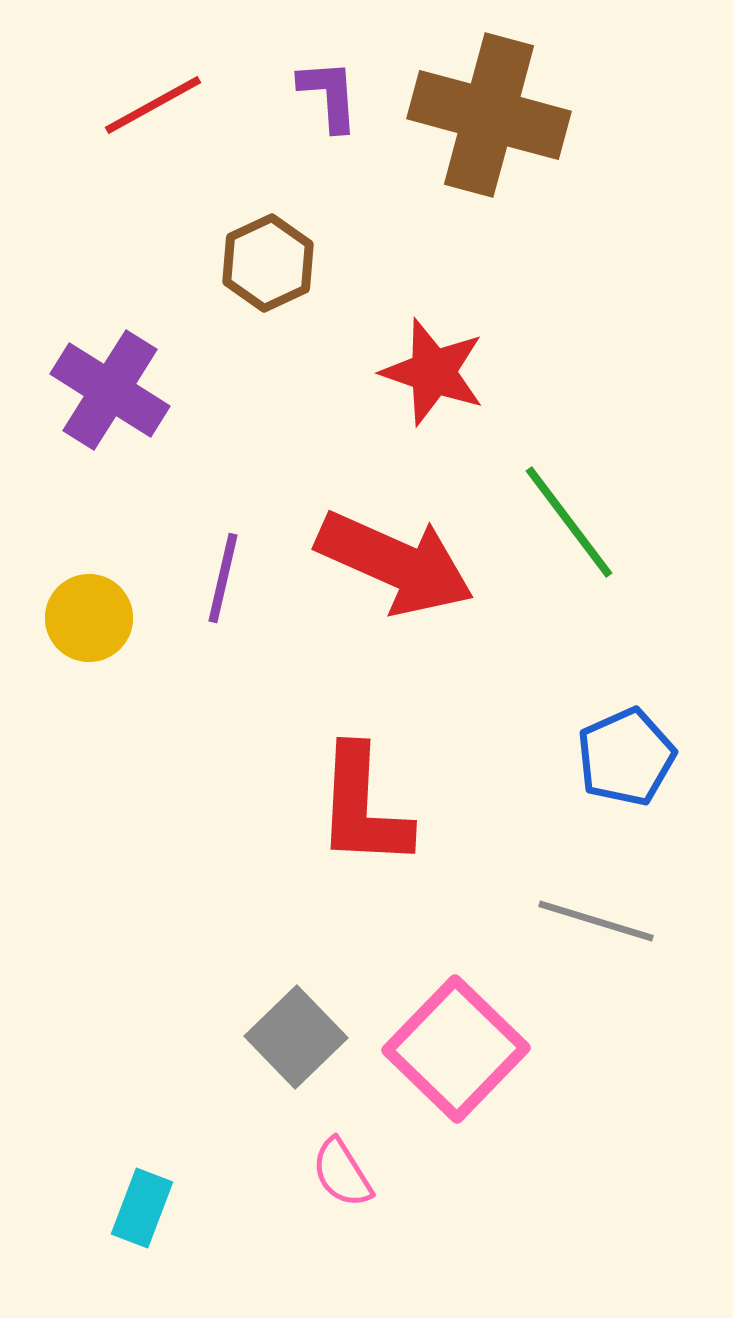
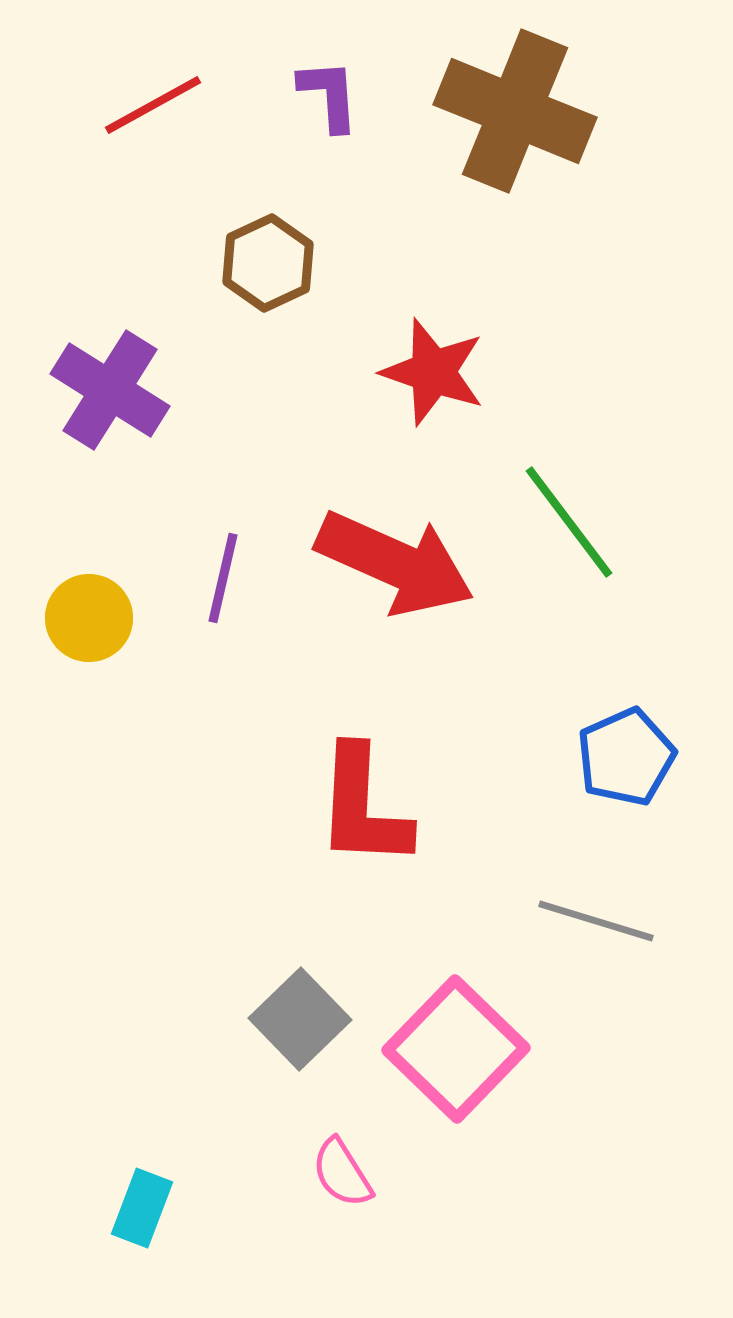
brown cross: moved 26 px right, 4 px up; rotated 7 degrees clockwise
gray square: moved 4 px right, 18 px up
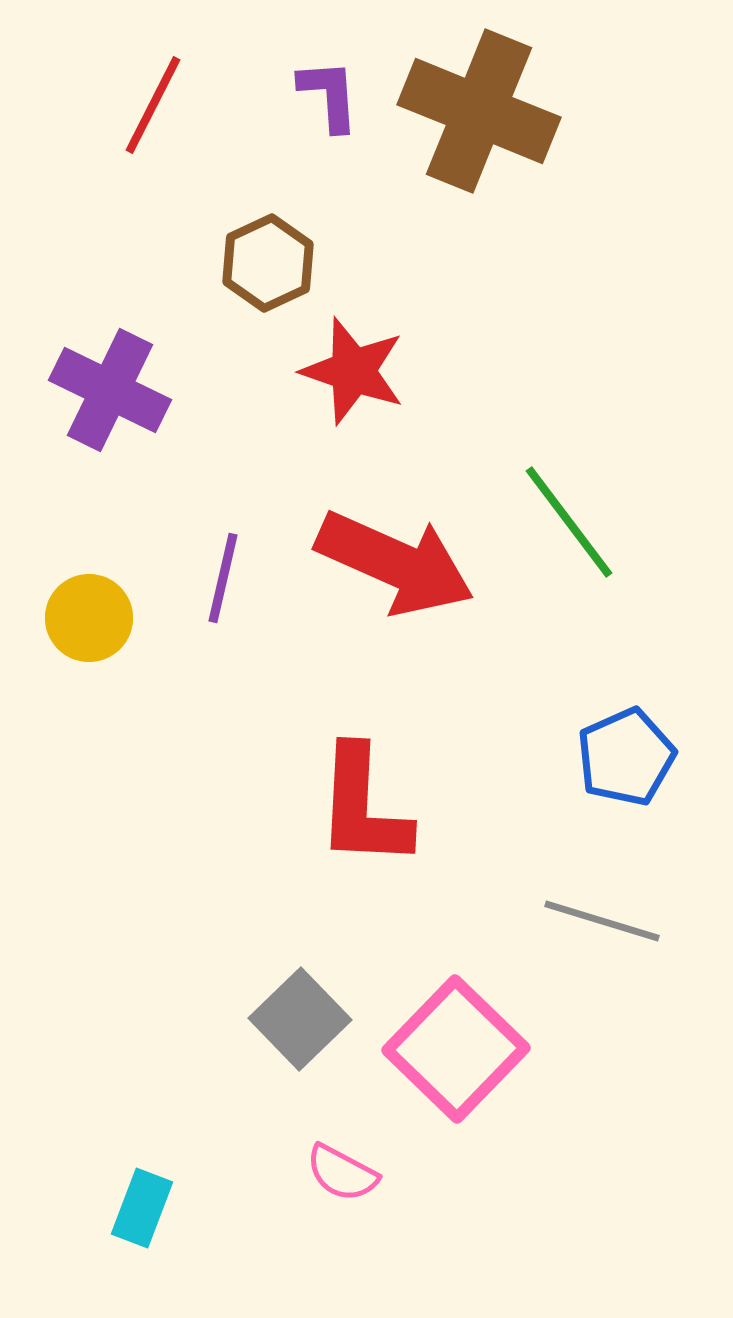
red line: rotated 34 degrees counterclockwise
brown cross: moved 36 px left
red star: moved 80 px left, 1 px up
purple cross: rotated 6 degrees counterclockwise
gray line: moved 6 px right
pink semicircle: rotated 30 degrees counterclockwise
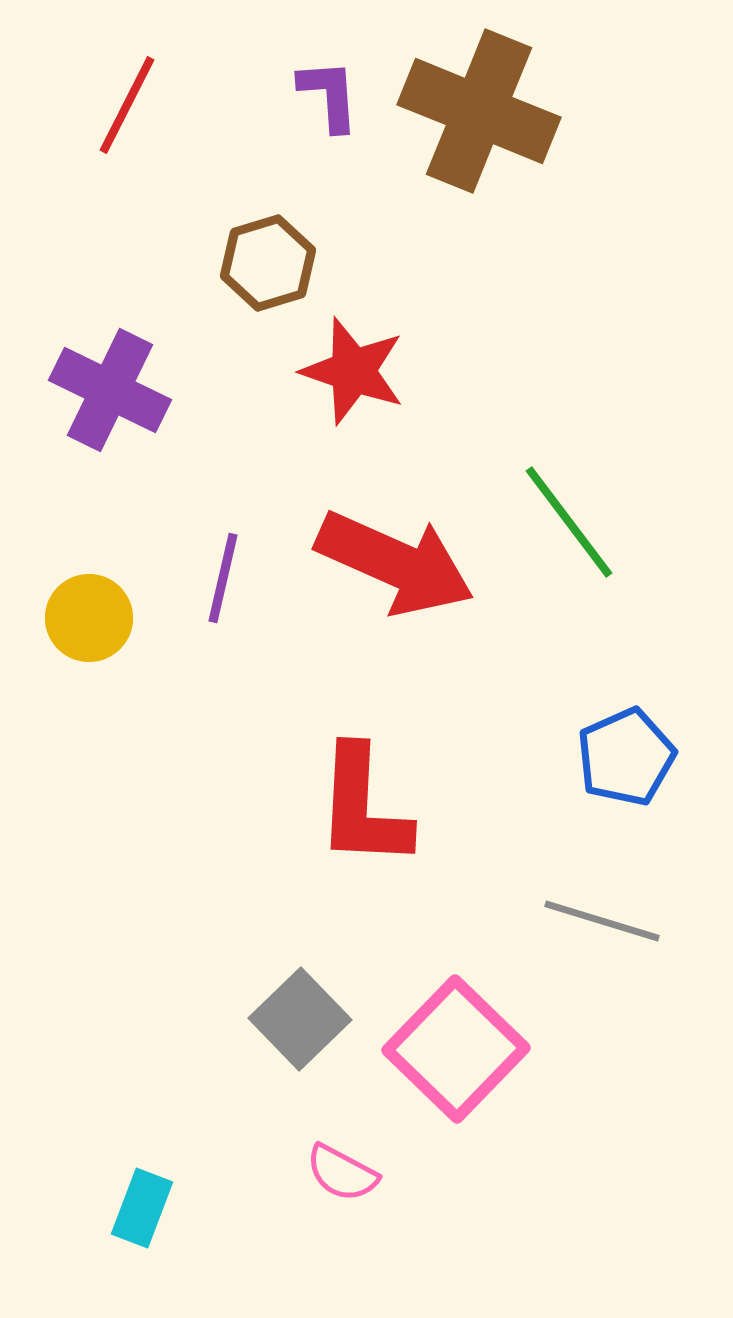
red line: moved 26 px left
brown hexagon: rotated 8 degrees clockwise
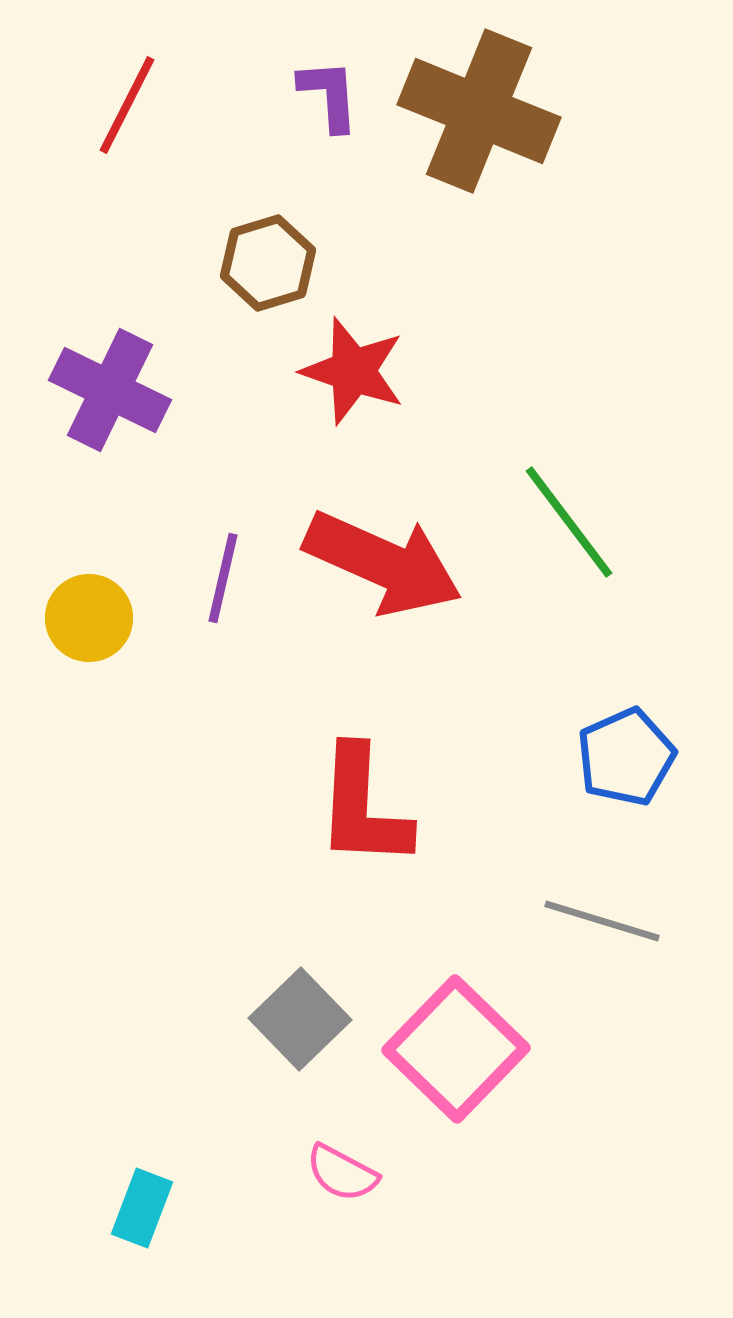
red arrow: moved 12 px left
